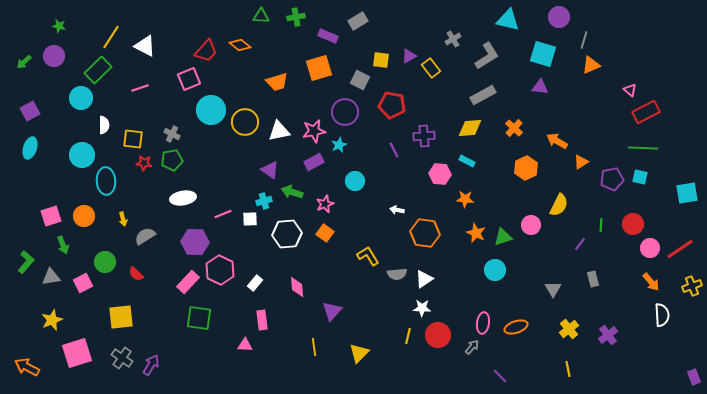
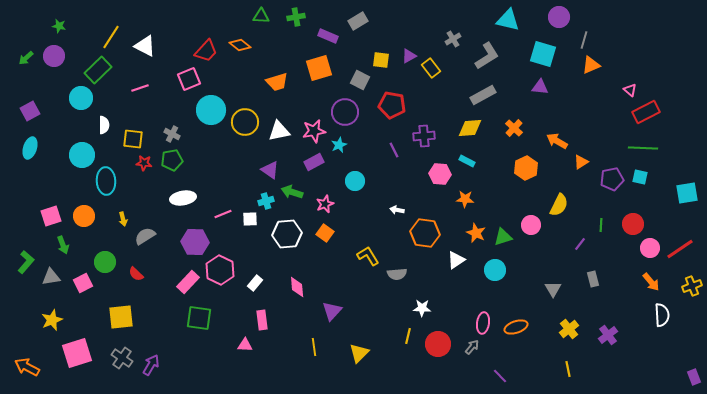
green arrow at (24, 62): moved 2 px right, 4 px up
cyan cross at (264, 201): moved 2 px right
white triangle at (424, 279): moved 32 px right, 19 px up
red circle at (438, 335): moved 9 px down
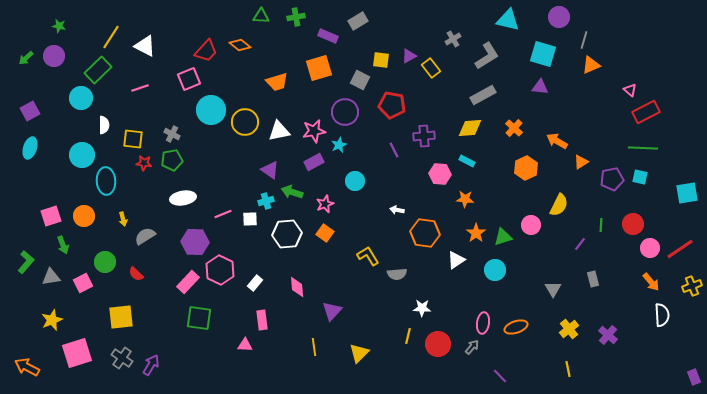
orange star at (476, 233): rotated 12 degrees clockwise
purple cross at (608, 335): rotated 12 degrees counterclockwise
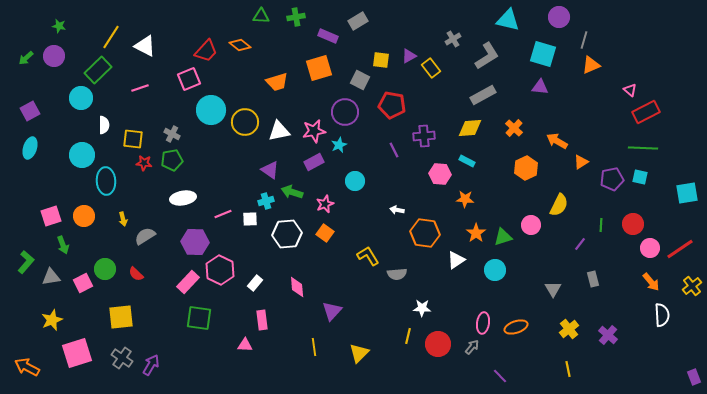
green circle at (105, 262): moved 7 px down
yellow cross at (692, 286): rotated 18 degrees counterclockwise
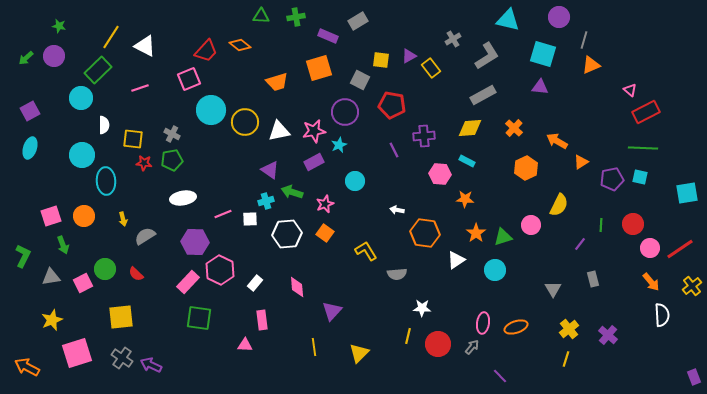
yellow L-shape at (368, 256): moved 2 px left, 5 px up
green L-shape at (26, 262): moved 3 px left, 6 px up; rotated 15 degrees counterclockwise
purple arrow at (151, 365): rotated 95 degrees counterclockwise
yellow line at (568, 369): moved 2 px left, 10 px up; rotated 28 degrees clockwise
